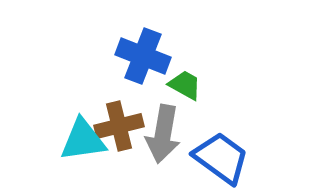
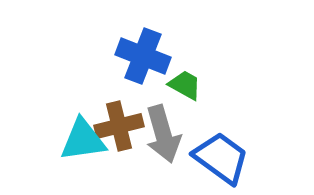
gray arrow: rotated 26 degrees counterclockwise
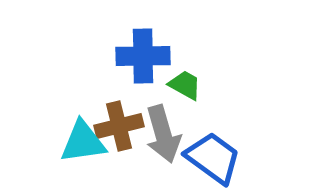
blue cross: rotated 22 degrees counterclockwise
cyan triangle: moved 2 px down
blue trapezoid: moved 8 px left
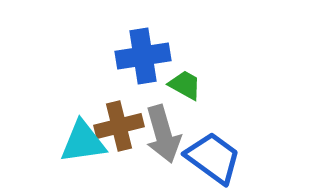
blue cross: rotated 8 degrees counterclockwise
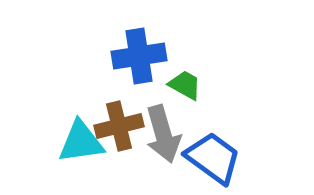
blue cross: moved 4 px left
cyan triangle: moved 2 px left
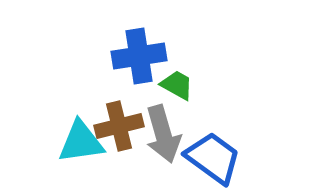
green trapezoid: moved 8 px left
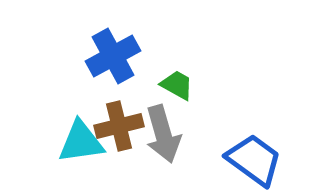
blue cross: moved 26 px left; rotated 20 degrees counterclockwise
blue trapezoid: moved 41 px right, 2 px down
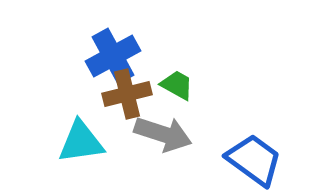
brown cross: moved 8 px right, 32 px up
gray arrow: rotated 56 degrees counterclockwise
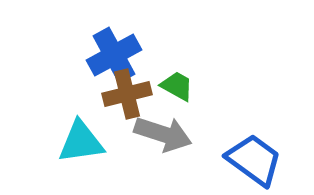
blue cross: moved 1 px right, 1 px up
green trapezoid: moved 1 px down
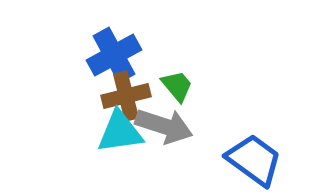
green trapezoid: rotated 21 degrees clockwise
brown cross: moved 1 px left, 2 px down
gray arrow: moved 1 px right, 8 px up
cyan triangle: moved 39 px right, 10 px up
